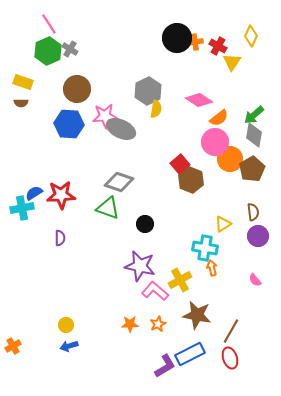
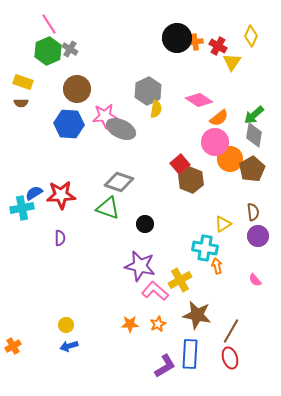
orange arrow at (212, 268): moved 5 px right, 2 px up
blue rectangle at (190, 354): rotated 60 degrees counterclockwise
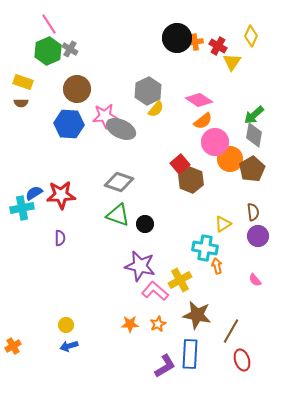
yellow semicircle at (156, 109): rotated 30 degrees clockwise
orange semicircle at (219, 118): moved 16 px left, 3 px down
green triangle at (108, 208): moved 10 px right, 7 px down
red ellipse at (230, 358): moved 12 px right, 2 px down
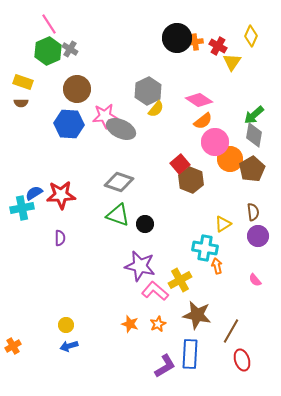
orange star at (130, 324): rotated 18 degrees clockwise
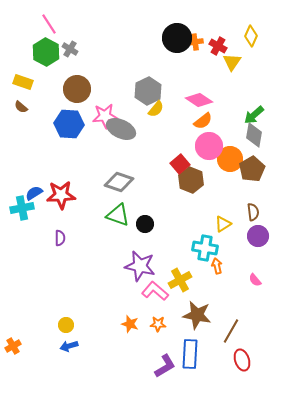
green hexagon at (48, 51): moved 2 px left, 1 px down; rotated 8 degrees counterclockwise
brown semicircle at (21, 103): moved 4 px down; rotated 40 degrees clockwise
pink circle at (215, 142): moved 6 px left, 4 px down
orange star at (158, 324): rotated 28 degrees clockwise
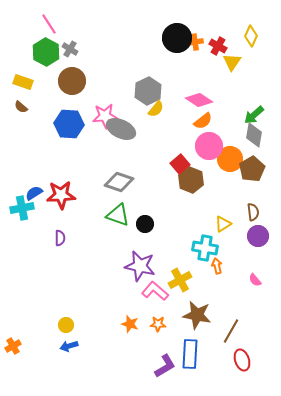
brown circle at (77, 89): moved 5 px left, 8 px up
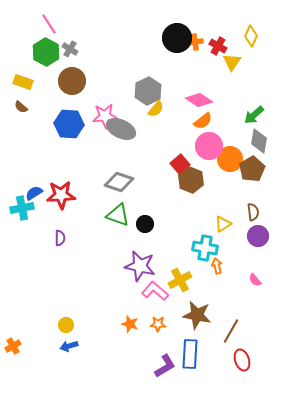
gray diamond at (254, 135): moved 5 px right, 6 px down
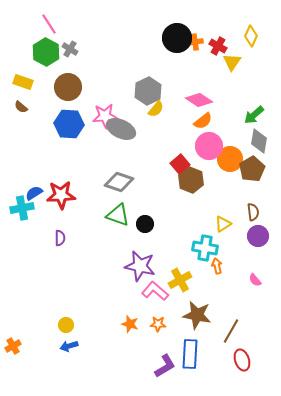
brown circle at (72, 81): moved 4 px left, 6 px down
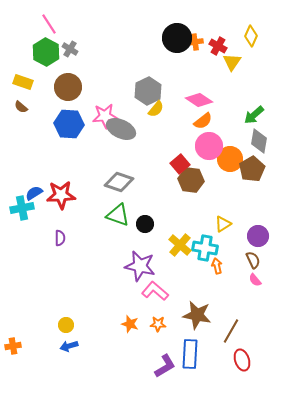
brown hexagon at (191, 180): rotated 15 degrees counterclockwise
brown semicircle at (253, 212): moved 48 px down; rotated 18 degrees counterclockwise
yellow cross at (180, 280): moved 35 px up; rotated 20 degrees counterclockwise
orange cross at (13, 346): rotated 21 degrees clockwise
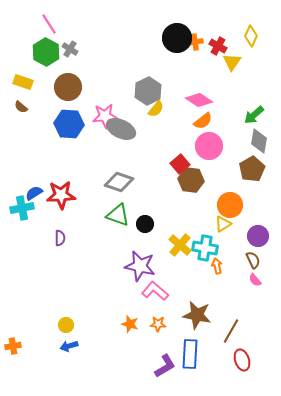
orange circle at (230, 159): moved 46 px down
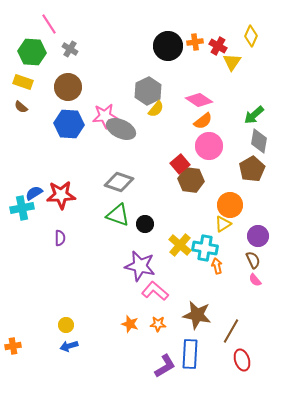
black circle at (177, 38): moved 9 px left, 8 px down
green hexagon at (46, 52): moved 14 px left; rotated 24 degrees counterclockwise
